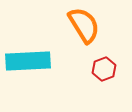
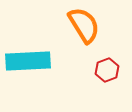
red hexagon: moved 3 px right, 1 px down
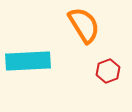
red hexagon: moved 1 px right, 1 px down
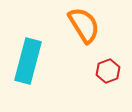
cyan rectangle: rotated 72 degrees counterclockwise
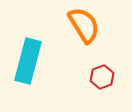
red hexagon: moved 6 px left, 6 px down
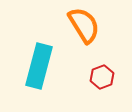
cyan rectangle: moved 11 px right, 5 px down
